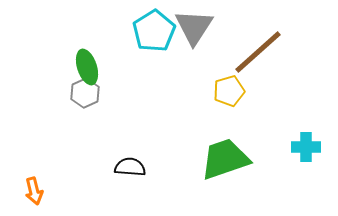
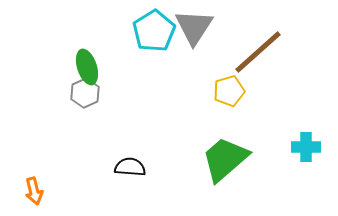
green trapezoid: rotated 22 degrees counterclockwise
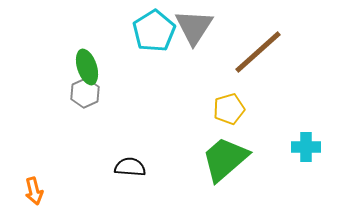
yellow pentagon: moved 18 px down
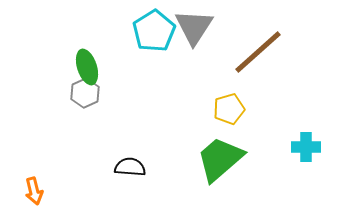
green trapezoid: moved 5 px left
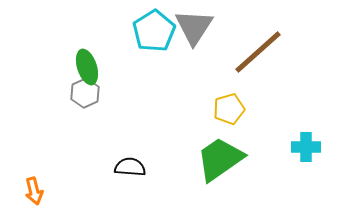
green trapezoid: rotated 6 degrees clockwise
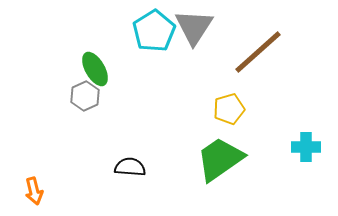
green ellipse: moved 8 px right, 2 px down; rotated 12 degrees counterclockwise
gray hexagon: moved 3 px down
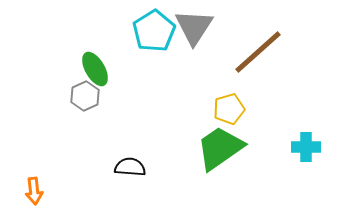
green trapezoid: moved 11 px up
orange arrow: rotated 8 degrees clockwise
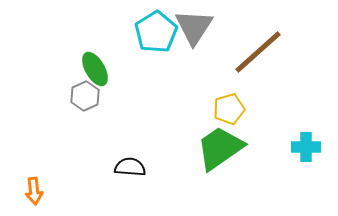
cyan pentagon: moved 2 px right, 1 px down
